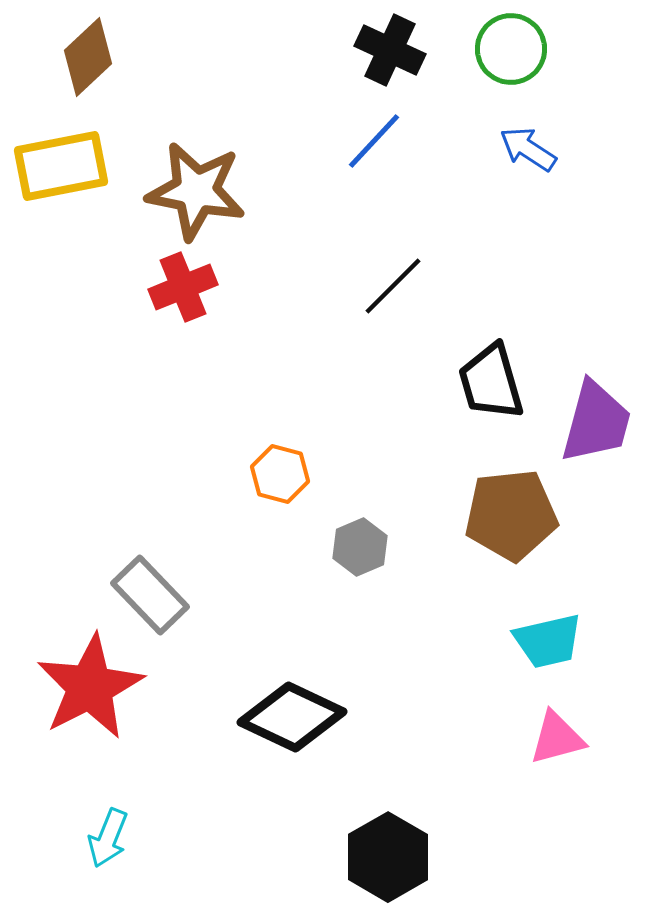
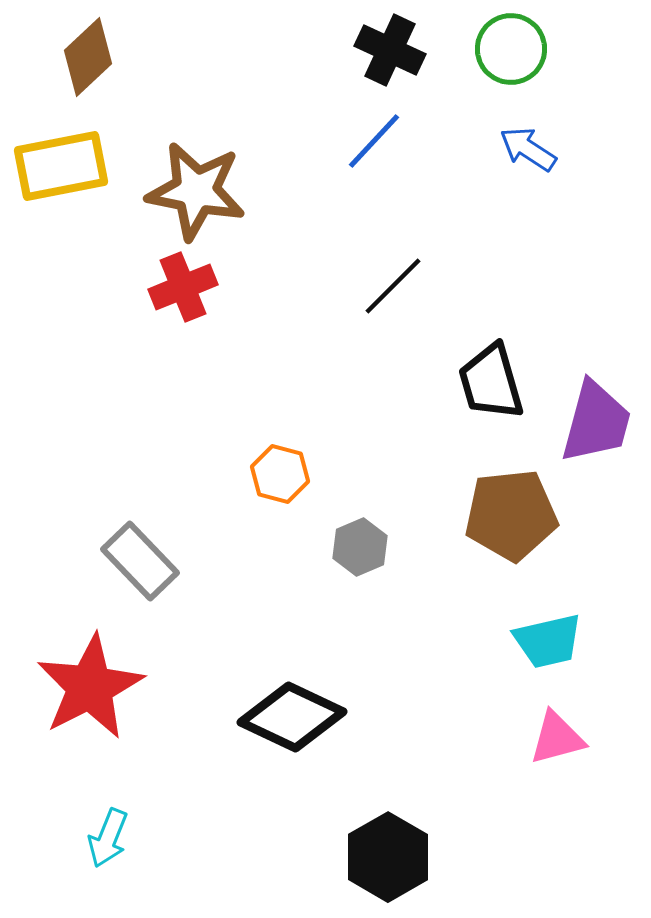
gray rectangle: moved 10 px left, 34 px up
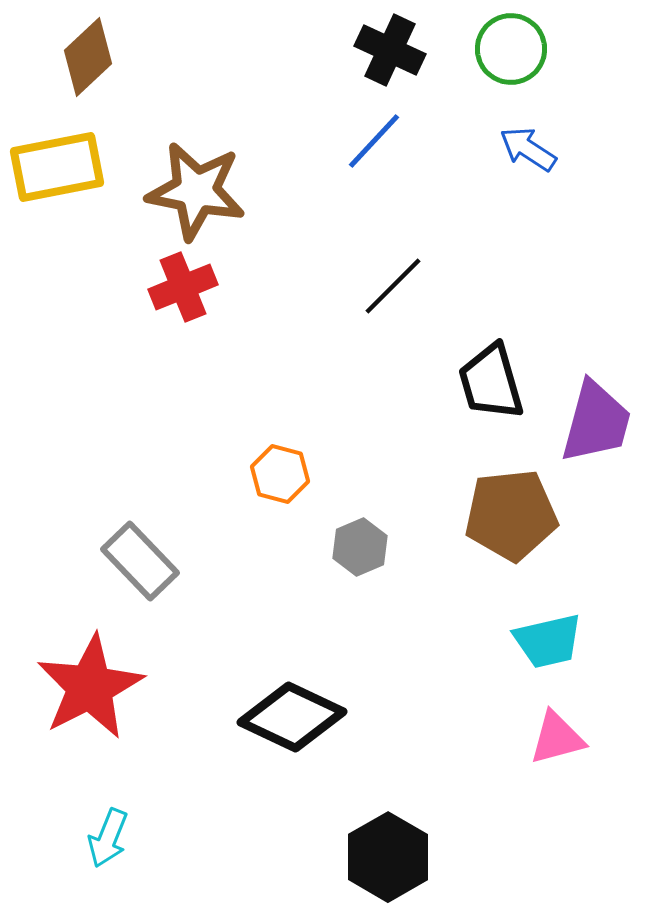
yellow rectangle: moved 4 px left, 1 px down
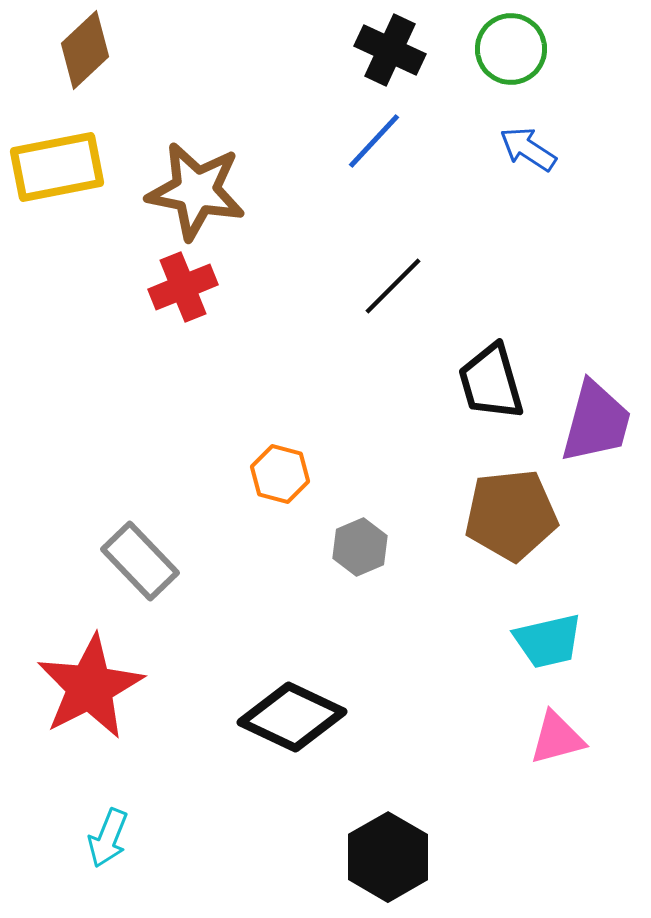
brown diamond: moved 3 px left, 7 px up
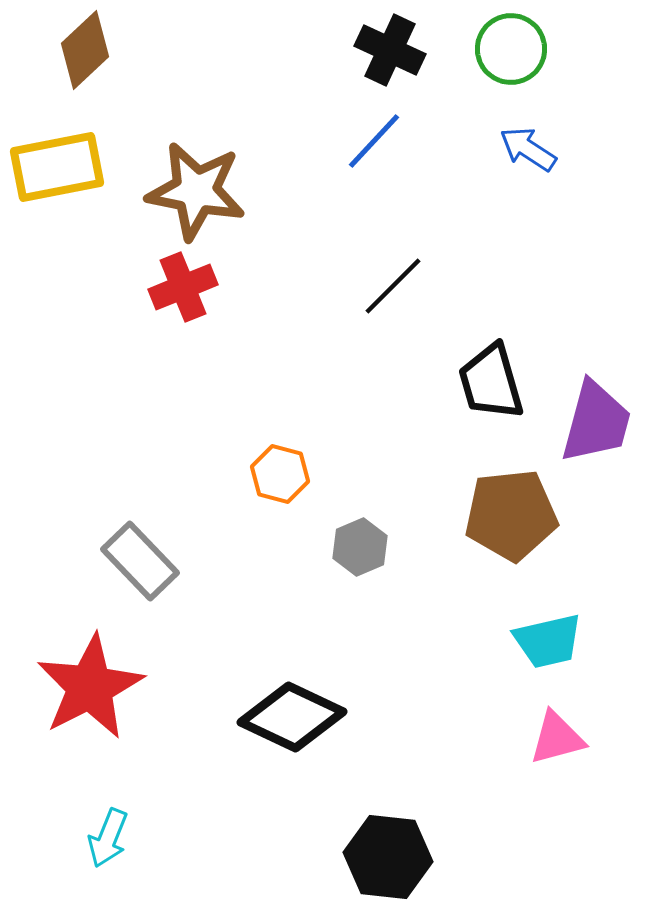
black hexagon: rotated 24 degrees counterclockwise
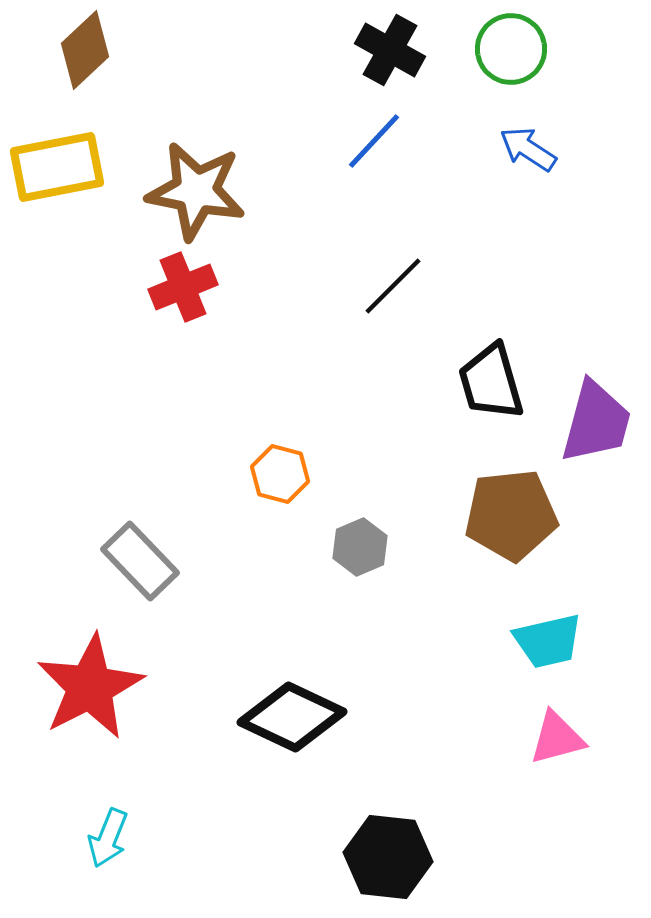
black cross: rotated 4 degrees clockwise
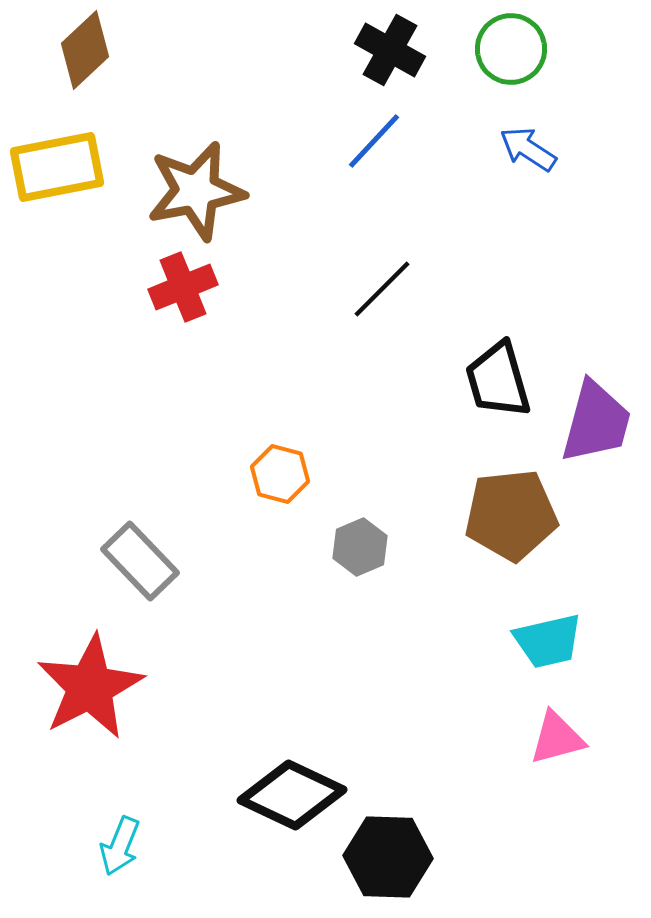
brown star: rotated 22 degrees counterclockwise
black line: moved 11 px left, 3 px down
black trapezoid: moved 7 px right, 2 px up
black diamond: moved 78 px down
cyan arrow: moved 12 px right, 8 px down
black hexagon: rotated 4 degrees counterclockwise
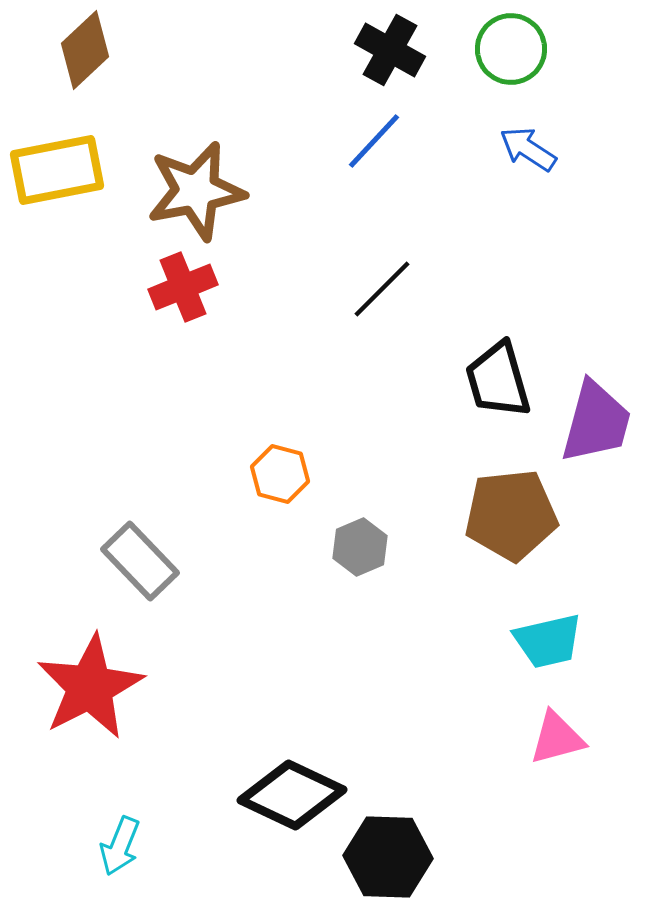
yellow rectangle: moved 3 px down
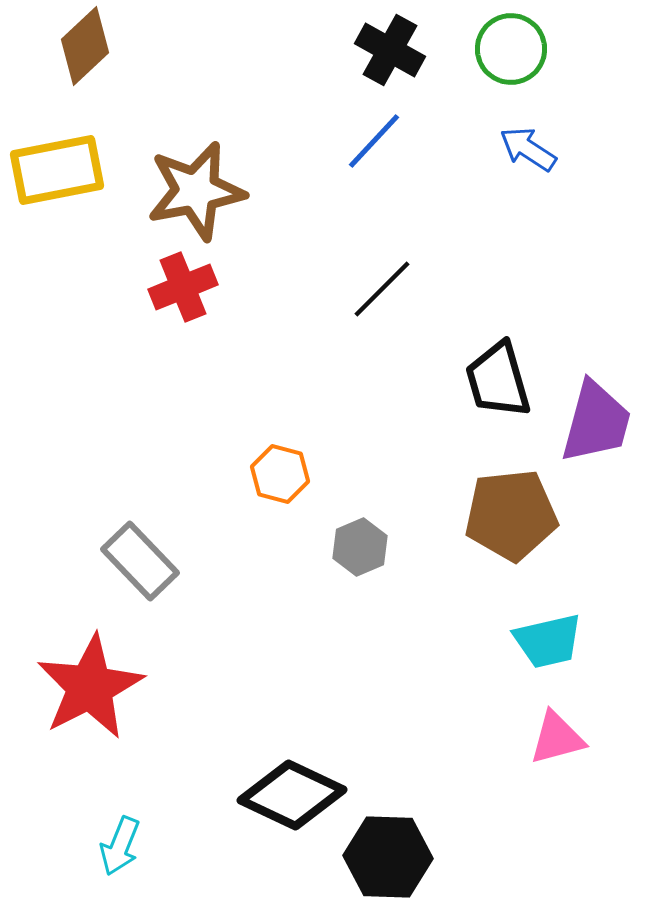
brown diamond: moved 4 px up
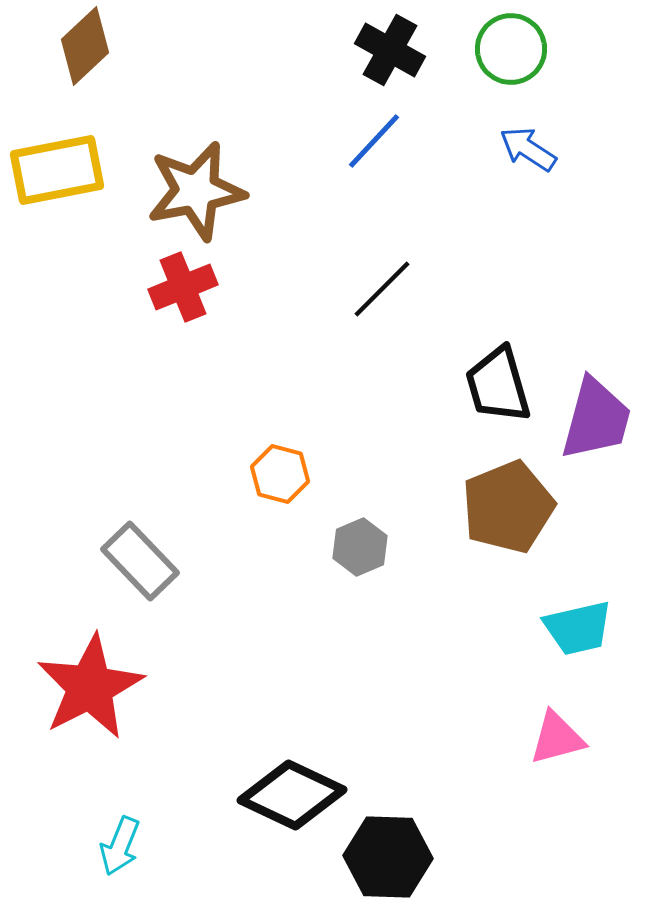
black trapezoid: moved 5 px down
purple trapezoid: moved 3 px up
brown pentagon: moved 3 px left, 8 px up; rotated 16 degrees counterclockwise
cyan trapezoid: moved 30 px right, 13 px up
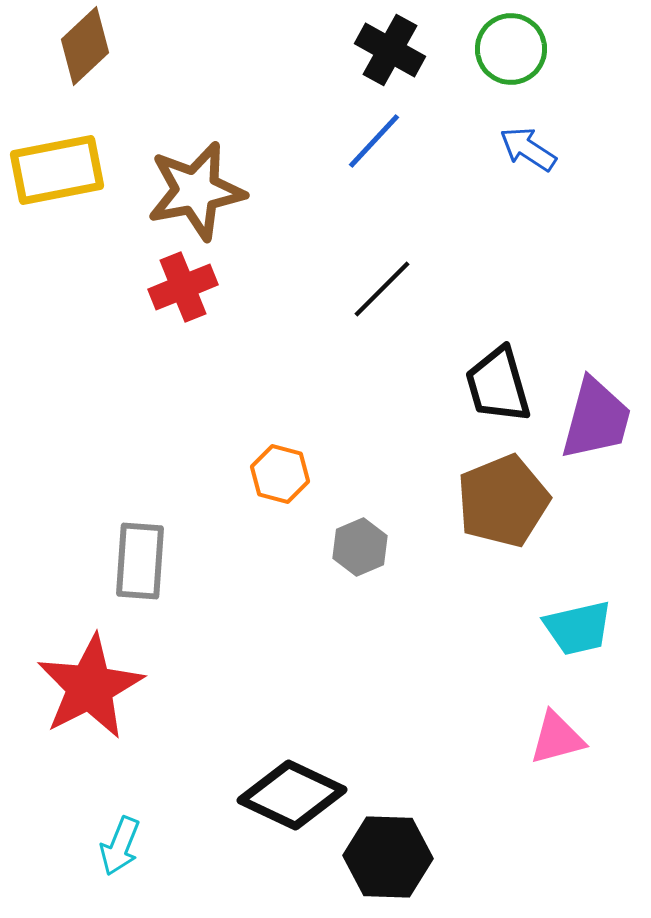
brown pentagon: moved 5 px left, 6 px up
gray rectangle: rotated 48 degrees clockwise
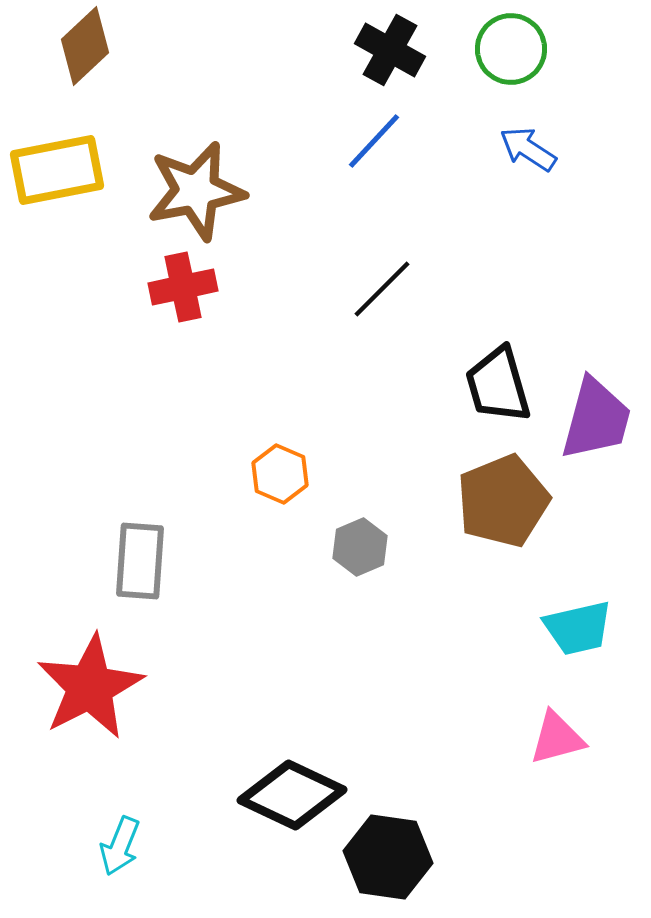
red cross: rotated 10 degrees clockwise
orange hexagon: rotated 8 degrees clockwise
black hexagon: rotated 6 degrees clockwise
